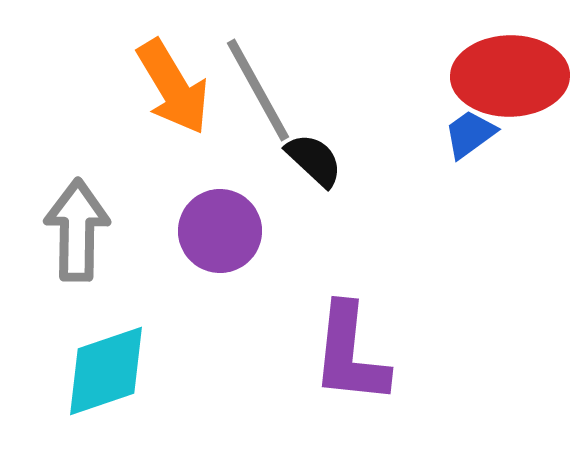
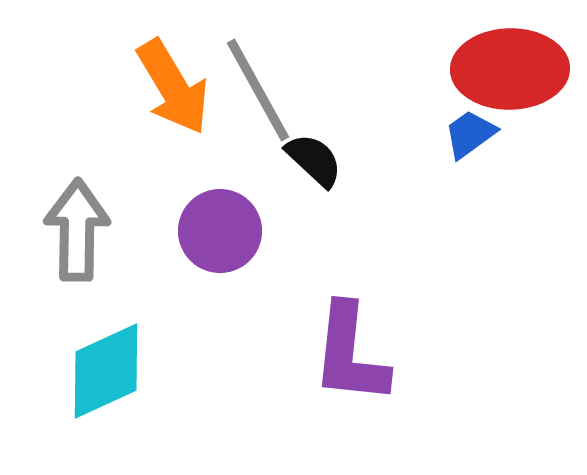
red ellipse: moved 7 px up
cyan diamond: rotated 6 degrees counterclockwise
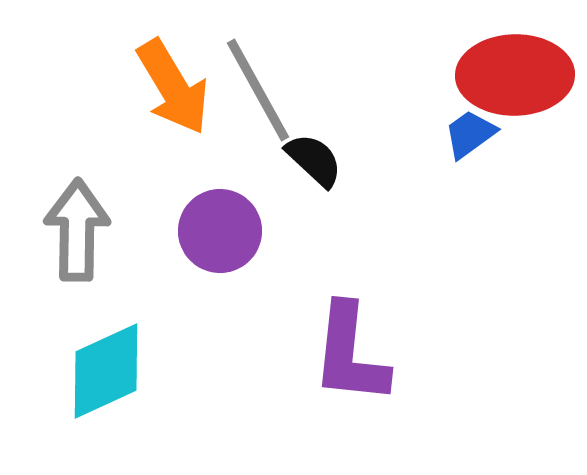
red ellipse: moved 5 px right, 6 px down
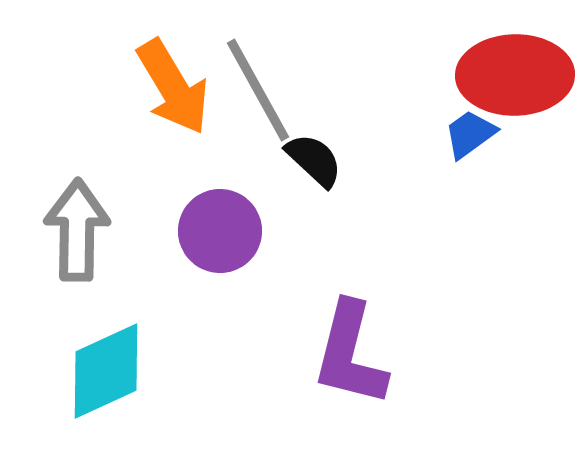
purple L-shape: rotated 8 degrees clockwise
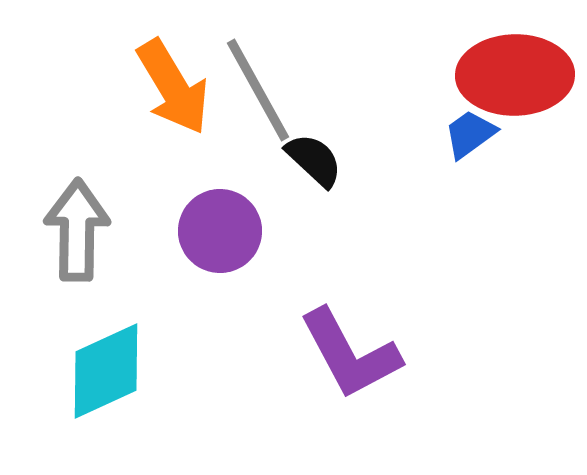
purple L-shape: rotated 42 degrees counterclockwise
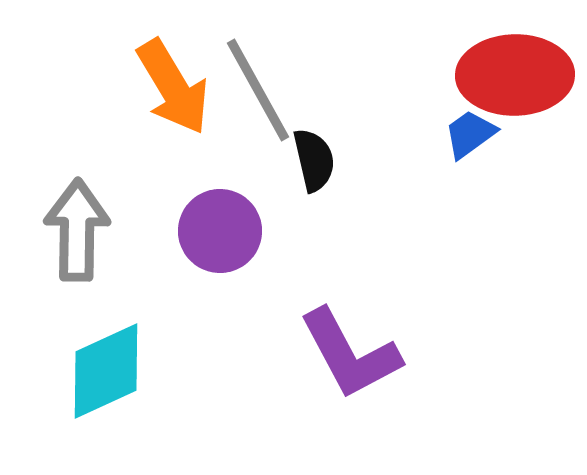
black semicircle: rotated 34 degrees clockwise
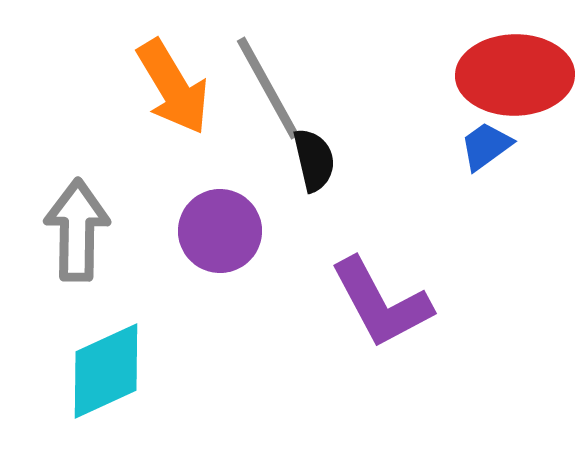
gray line: moved 10 px right, 2 px up
blue trapezoid: moved 16 px right, 12 px down
purple L-shape: moved 31 px right, 51 px up
